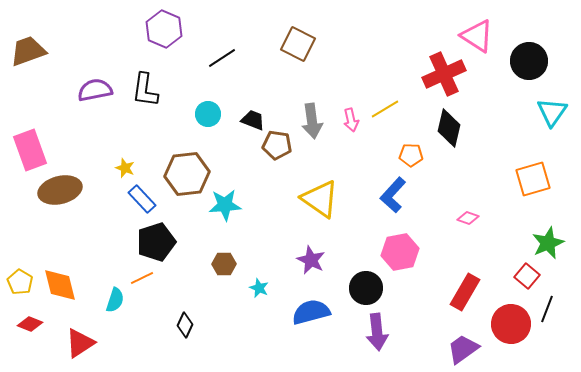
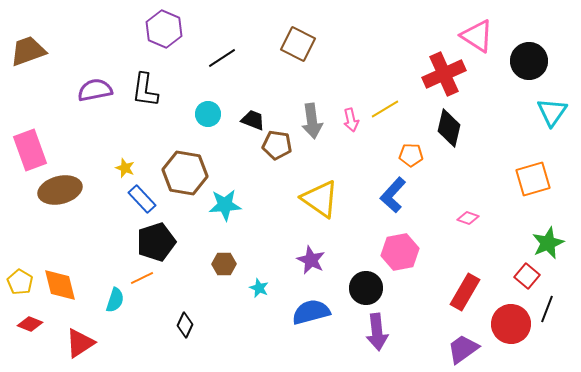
brown hexagon at (187, 174): moved 2 px left, 1 px up; rotated 15 degrees clockwise
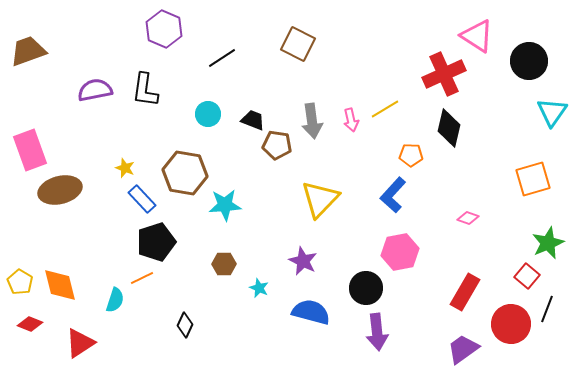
yellow triangle at (320, 199): rotated 39 degrees clockwise
purple star at (311, 260): moved 8 px left, 1 px down
blue semicircle at (311, 312): rotated 30 degrees clockwise
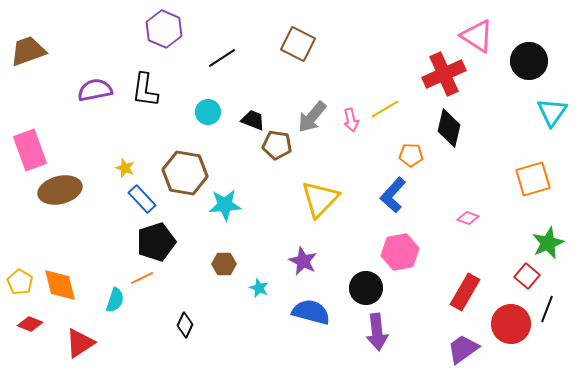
cyan circle at (208, 114): moved 2 px up
gray arrow at (312, 121): moved 4 px up; rotated 48 degrees clockwise
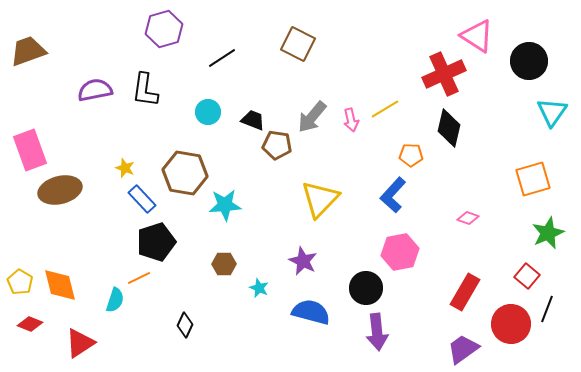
purple hexagon at (164, 29): rotated 21 degrees clockwise
green star at (548, 243): moved 10 px up
orange line at (142, 278): moved 3 px left
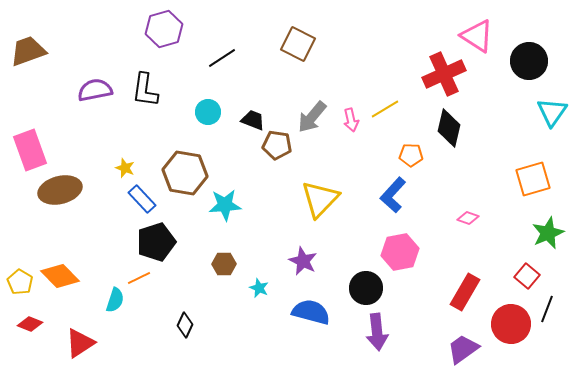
orange diamond at (60, 285): moved 9 px up; rotated 30 degrees counterclockwise
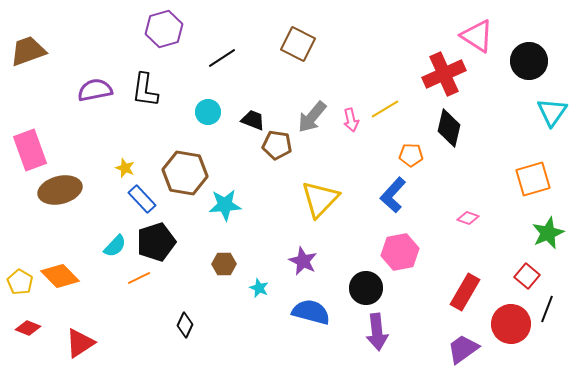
cyan semicircle at (115, 300): moved 54 px up; rotated 25 degrees clockwise
red diamond at (30, 324): moved 2 px left, 4 px down
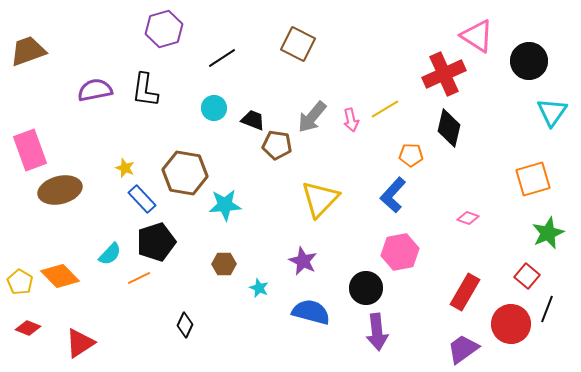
cyan circle at (208, 112): moved 6 px right, 4 px up
cyan semicircle at (115, 246): moved 5 px left, 8 px down
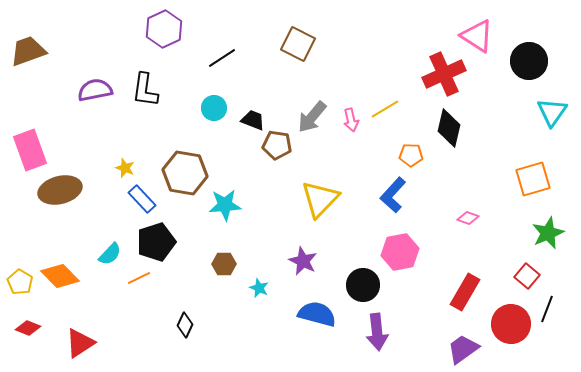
purple hexagon at (164, 29): rotated 9 degrees counterclockwise
black circle at (366, 288): moved 3 px left, 3 px up
blue semicircle at (311, 312): moved 6 px right, 2 px down
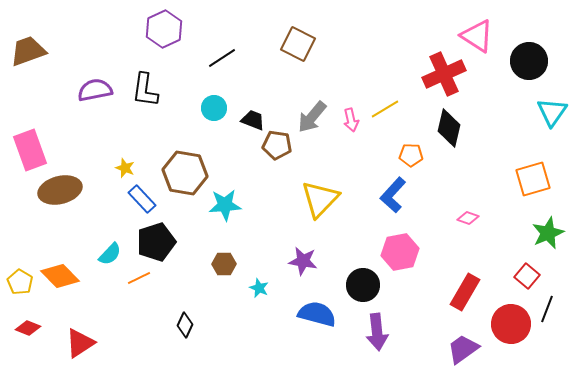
purple star at (303, 261): rotated 16 degrees counterclockwise
